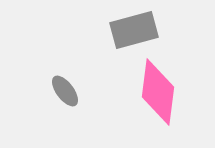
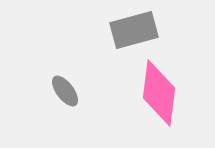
pink diamond: moved 1 px right, 1 px down
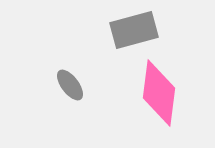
gray ellipse: moved 5 px right, 6 px up
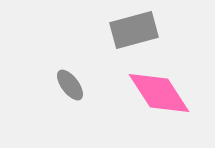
pink diamond: rotated 40 degrees counterclockwise
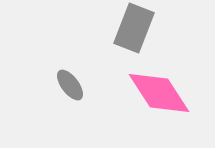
gray rectangle: moved 2 px up; rotated 54 degrees counterclockwise
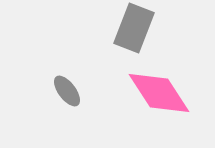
gray ellipse: moved 3 px left, 6 px down
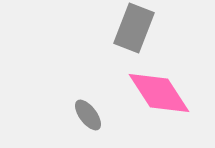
gray ellipse: moved 21 px right, 24 px down
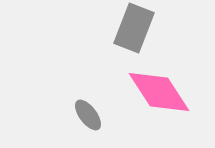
pink diamond: moved 1 px up
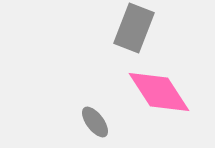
gray ellipse: moved 7 px right, 7 px down
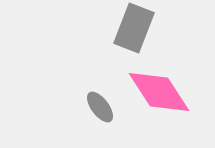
gray ellipse: moved 5 px right, 15 px up
